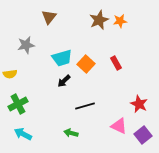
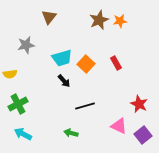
black arrow: rotated 88 degrees counterclockwise
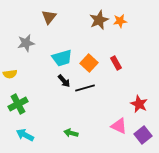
gray star: moved 2 px up
orange square: moved 3 px right, 1 px up
black line: moved 18 px up
cyan arrow: moved 2 px right, 1 px down
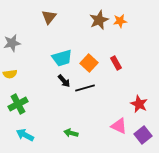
gray star: moved 14 px left
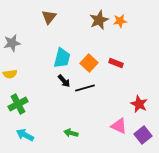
cyan trapezoid: rotated 60 degrees counterclockwise
red rectangle: rotated 40 degrees counterclockwise
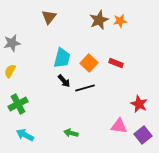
yellow semicircle: moved 3 px up; rotated 128 degrees clockwise
pink triangle: rotated 18 degrees counterclockwise
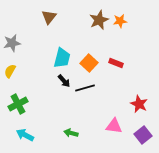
pink triangle: moved 5 px left
